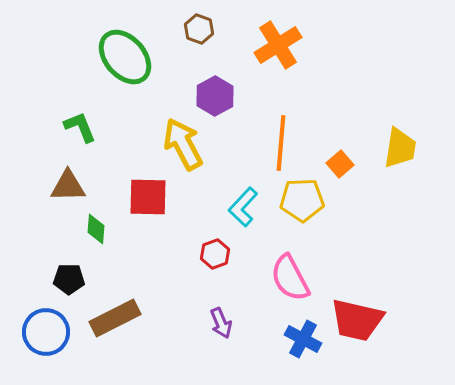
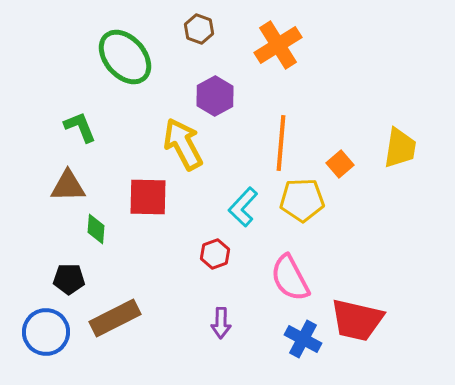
purple arrow: rotated 24 degrees clockwise
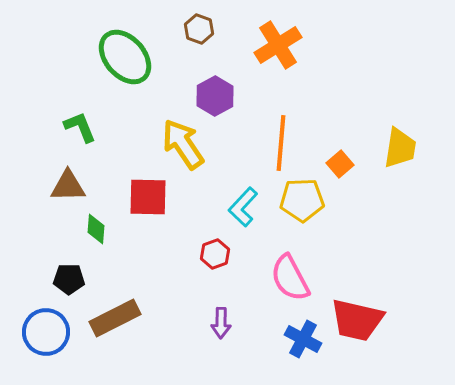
yellow arrow: rotated 6 degrees counterclockwise
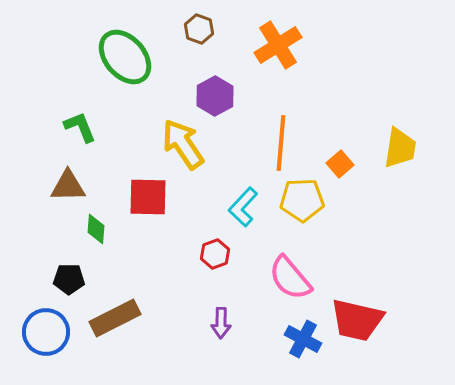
pink semicircle: rotated 12 degrees counterclockwise
